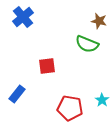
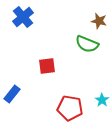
blue rectangle: moved 5 px left
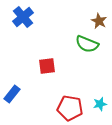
brown star: rotated 14 degrees clockwise
cyan star: moved 2 px left, 4 px down; rotated 24 degrees clockwise
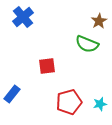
brown star: rotated 14 degrees clockwise
red pentagon: moved 1 px left, 6 px up; rotated 25 degrees counterclockwise
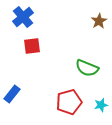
green semicircle: moved 24 px down
red square: moved 15 px left, 20 px up
cyan star: moved 1 px right, 1 px down
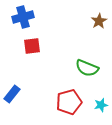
blue cross: rotated 25 degrees clockwise
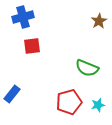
cyan star: moved 3 px left
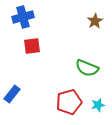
brown star: moved 4 px left
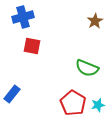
red square: rotated 18 degrees clockwise
red pentagon: moved 4 px right, 1 px down; rotated 25 degrees counterclockwise
